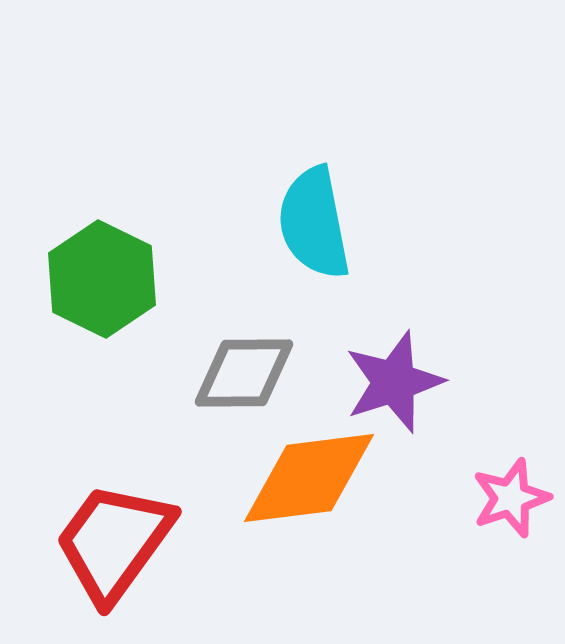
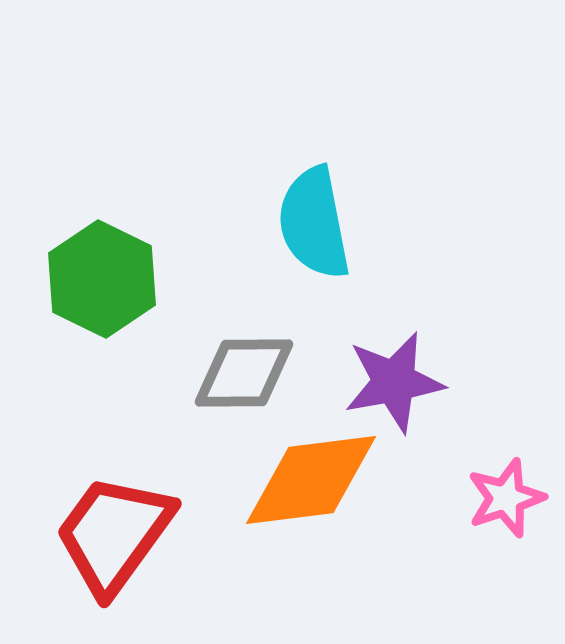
purple star: rotated 8 degrees clockwise
orange diamond: moved 2 px right, 2 px down
pink star: moved 5 px left
red trapezoid: moved 8 px up
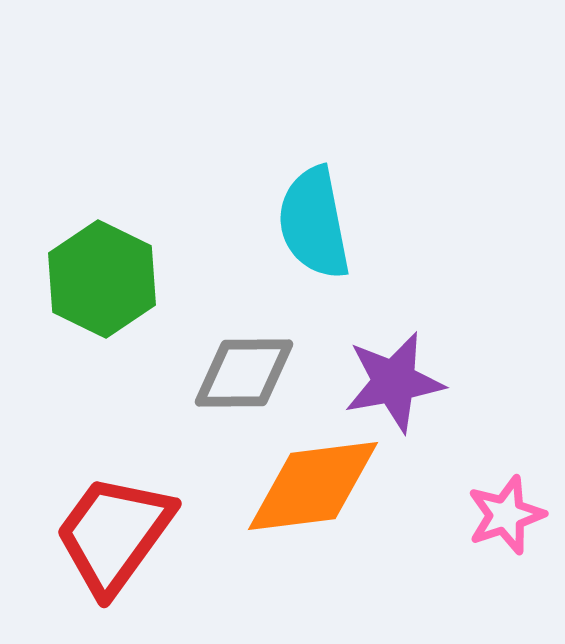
orange diamond: moved 2 px right, 6 px down
pink star: moved 17 px down
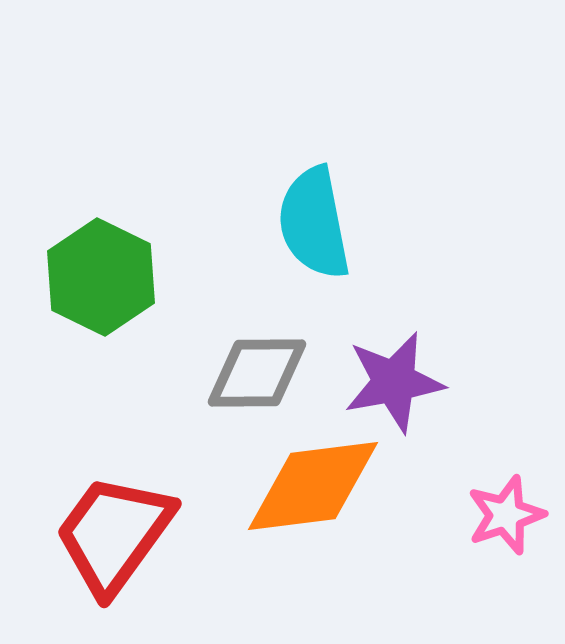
green hexagon: moved 1 px left, 2 px up
gray diamond: moved 13 px right
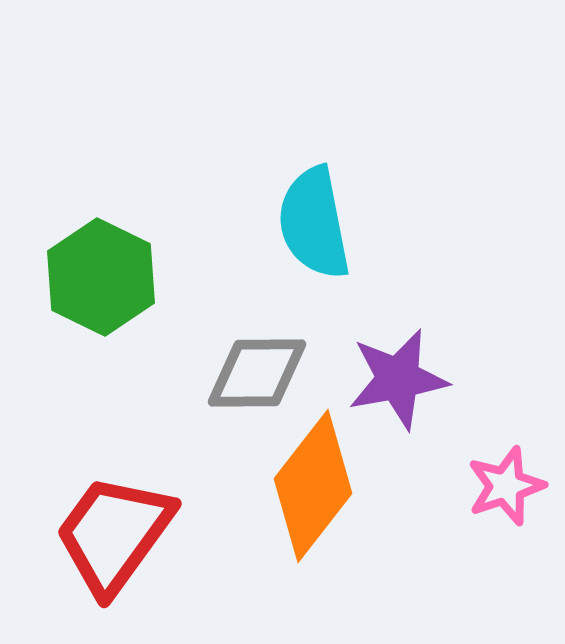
purple star: moved 4 px right, 3 px up
orange diamond: rotated 45 degrees counterclockwise
pink star: moved 29 px up
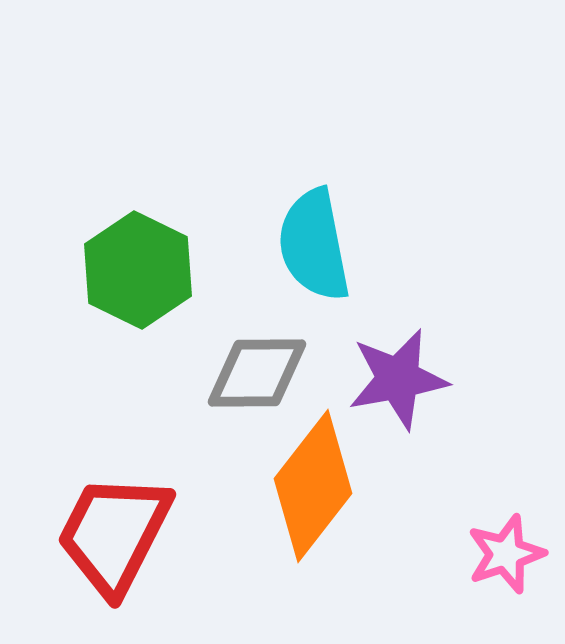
cyan semicircle: moved 22 px down
green hexagon: moved 37 px right, 7 px up
pink star: moved 68 px down
red trapezoid: rotated 9 degrees counterclockwise
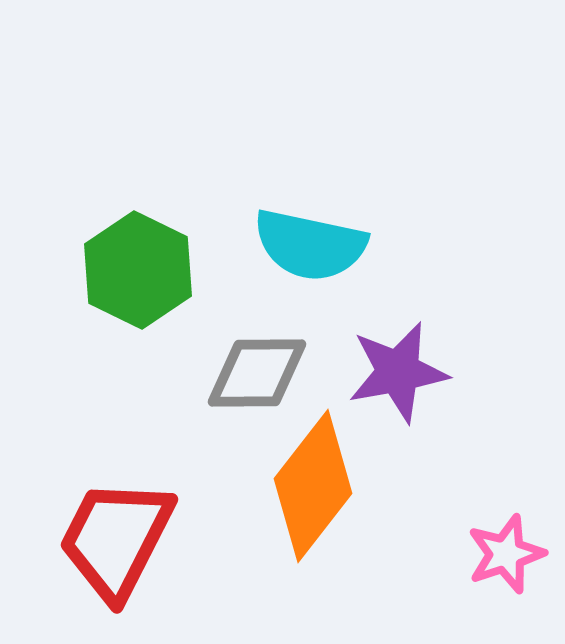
cyan semicircle: moved 4 px left; rotated 67 degrees counterclockwise
purple star: moved 7 px up
red trapezoid: moved 2 px right, 5 px down
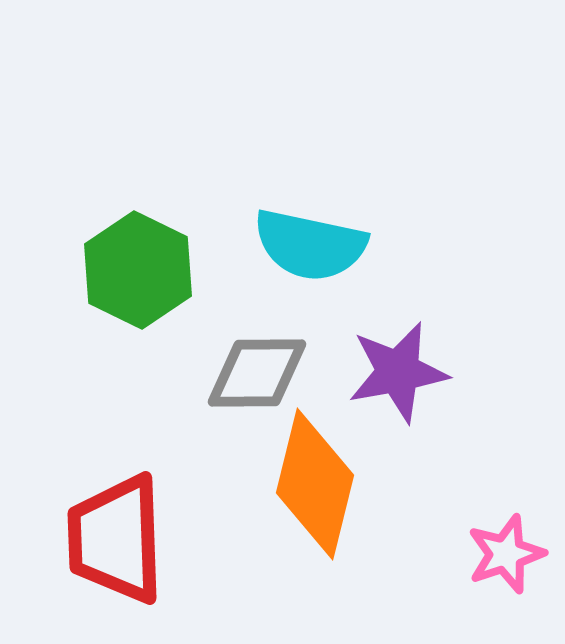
orange diamond: moved 2 px right, 2 px up; rotated 24 degrees counterclockwise
red trapezoid: rotated 29 degrees counterclockwise
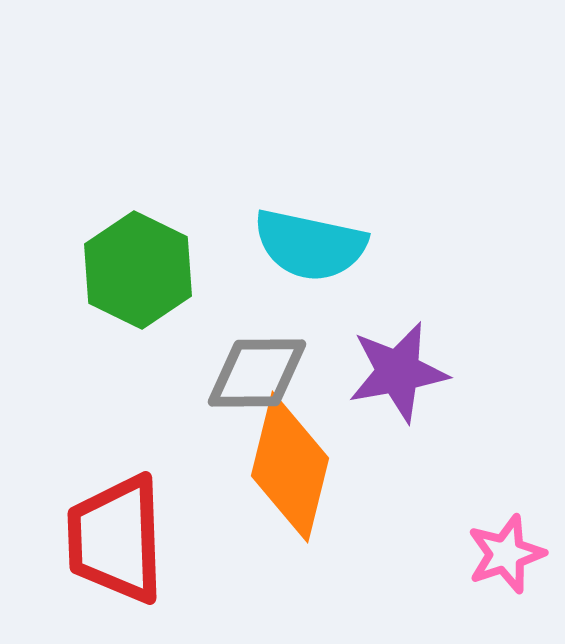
orange diamond: moved 25 px left, 17 px up
